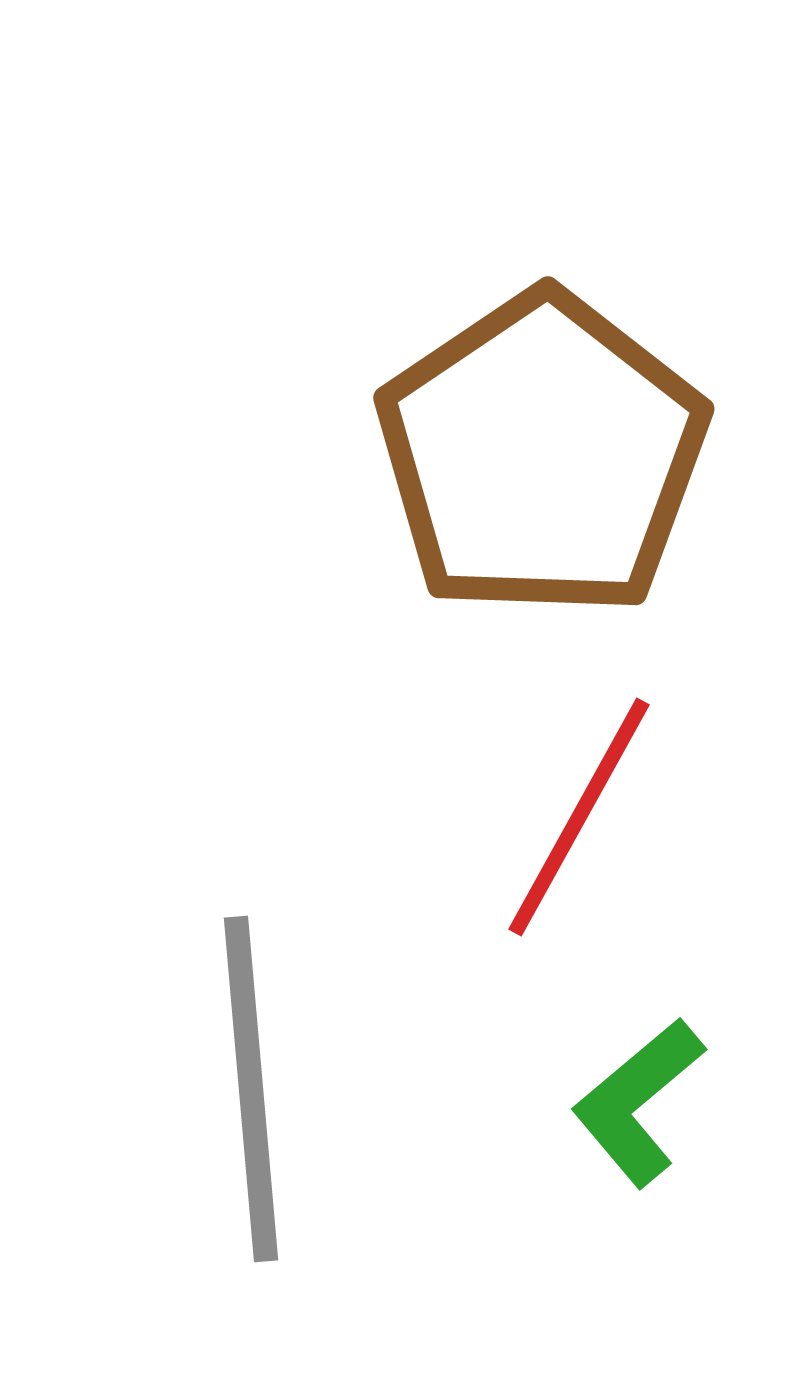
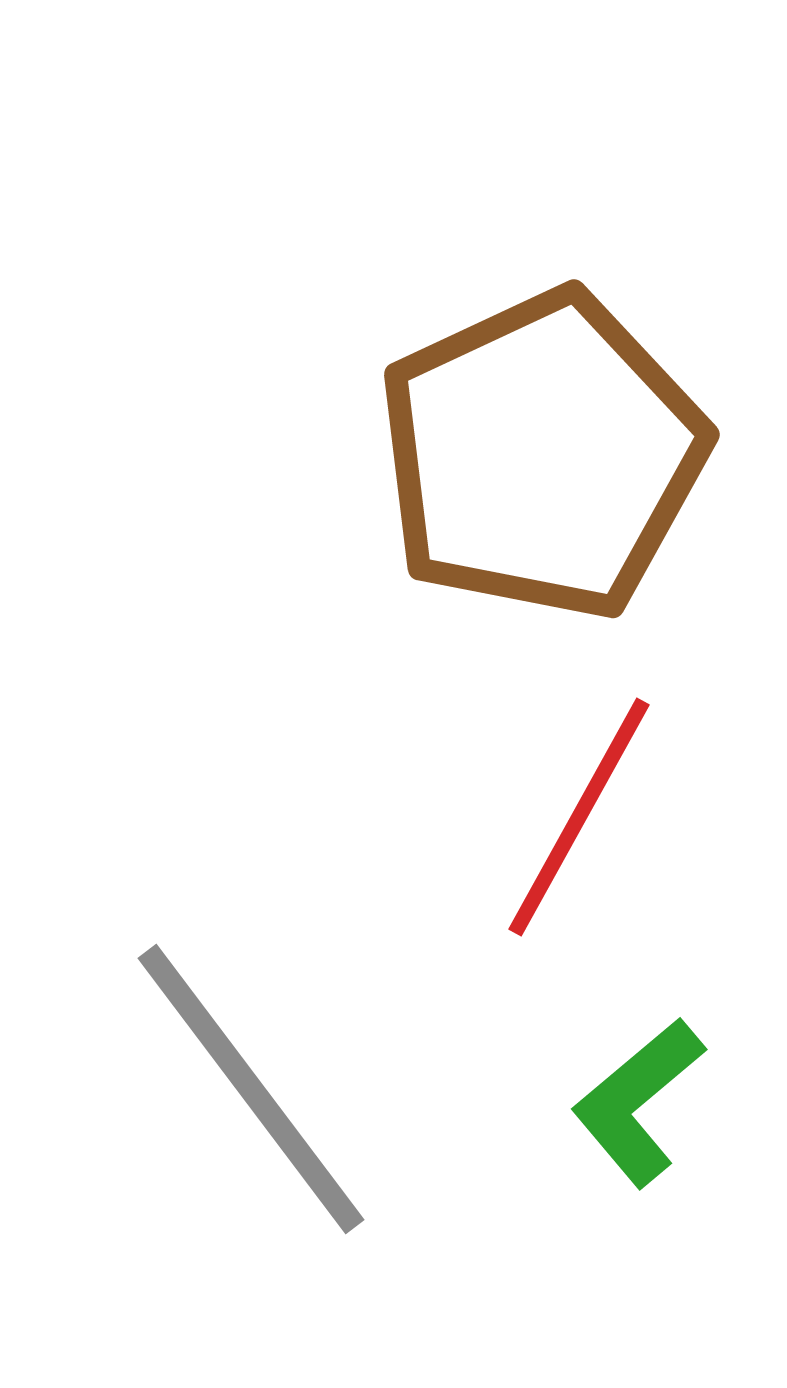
brown pentagon: rotated 9 degrees clockwise
gray line: rotated 32 degrees counterclockwise
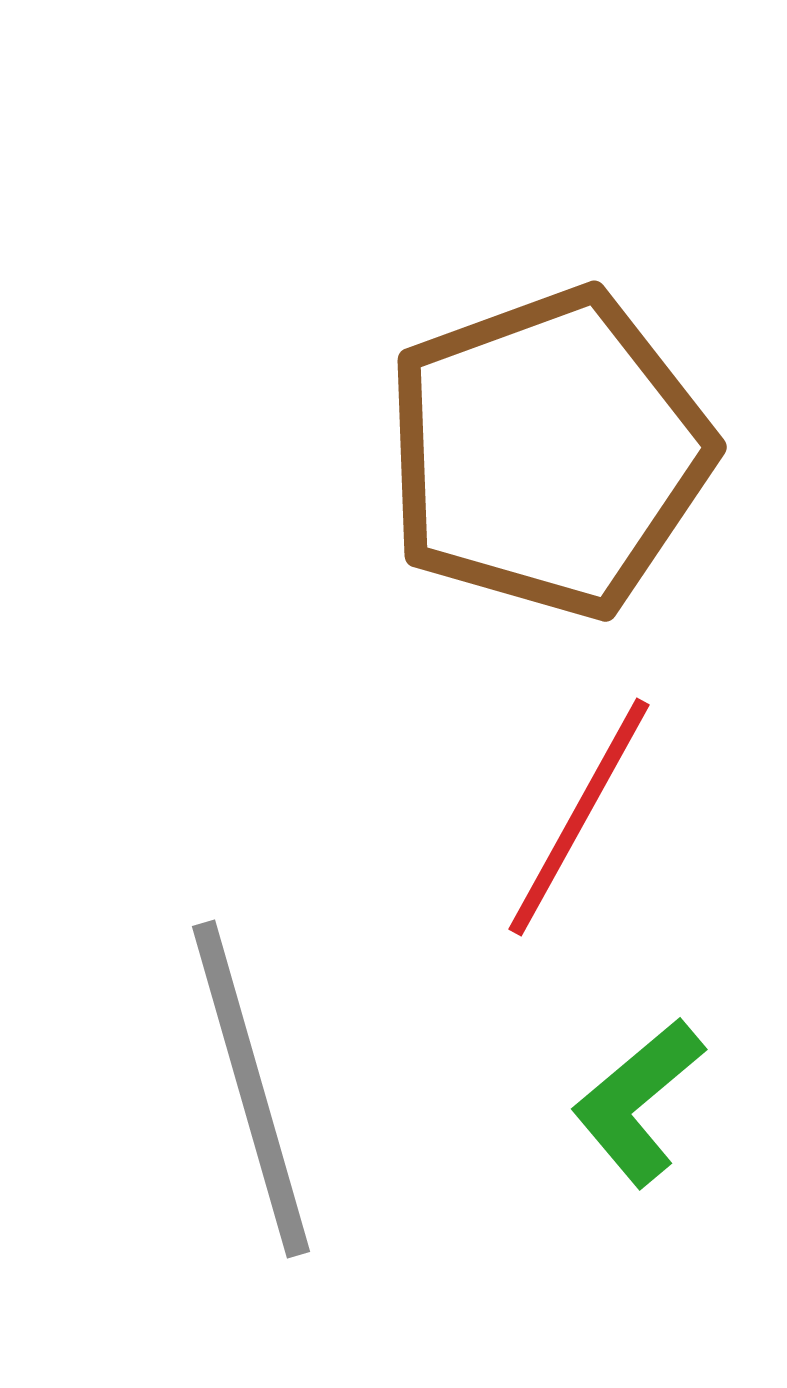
brown pentagon: moved 6 px right, 2 px up; rotated 5 degrees clockwise
gray line: rotated 21 degrees clockwise
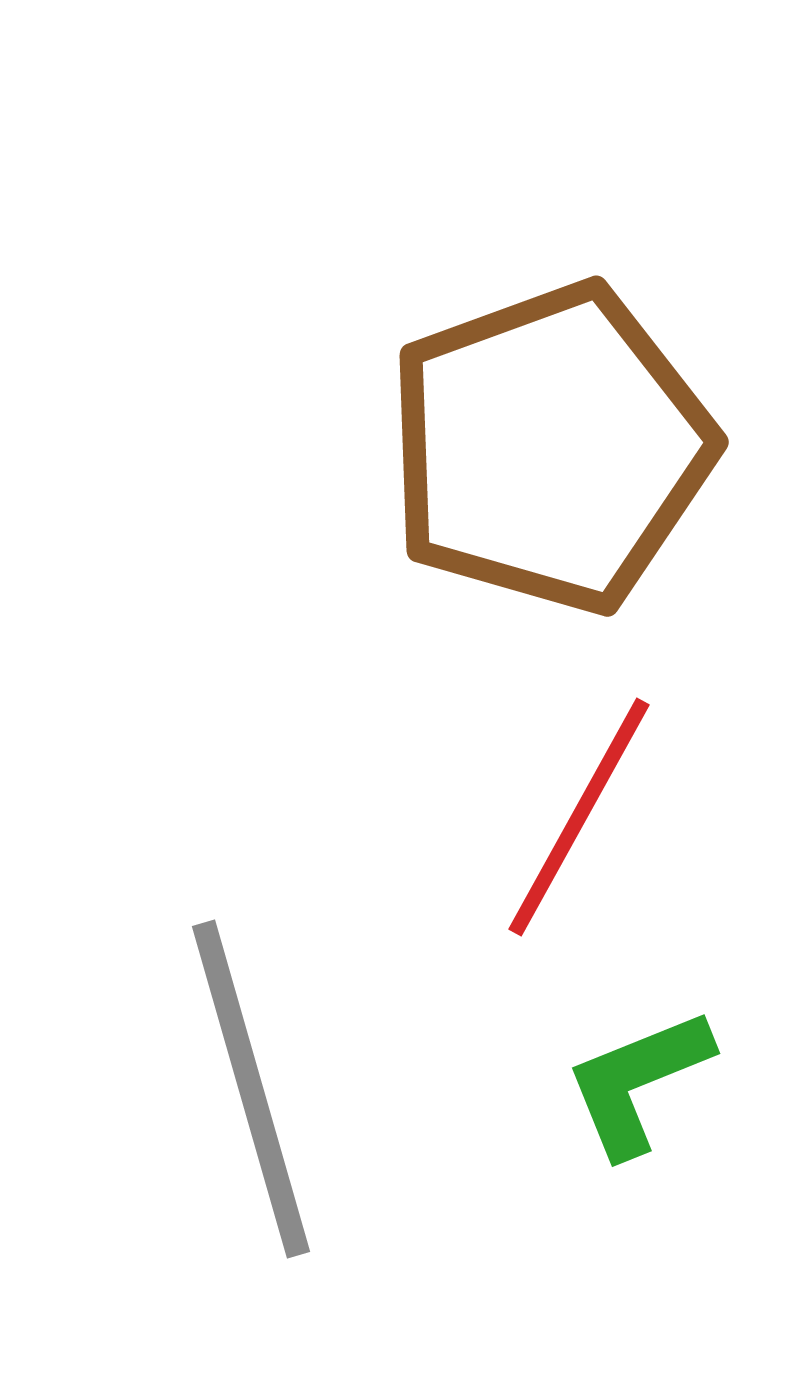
brown pentagon: moved 2 px right, 5 px up
green L-shape: moved 20 px up; rotated 18 degrees clockwise
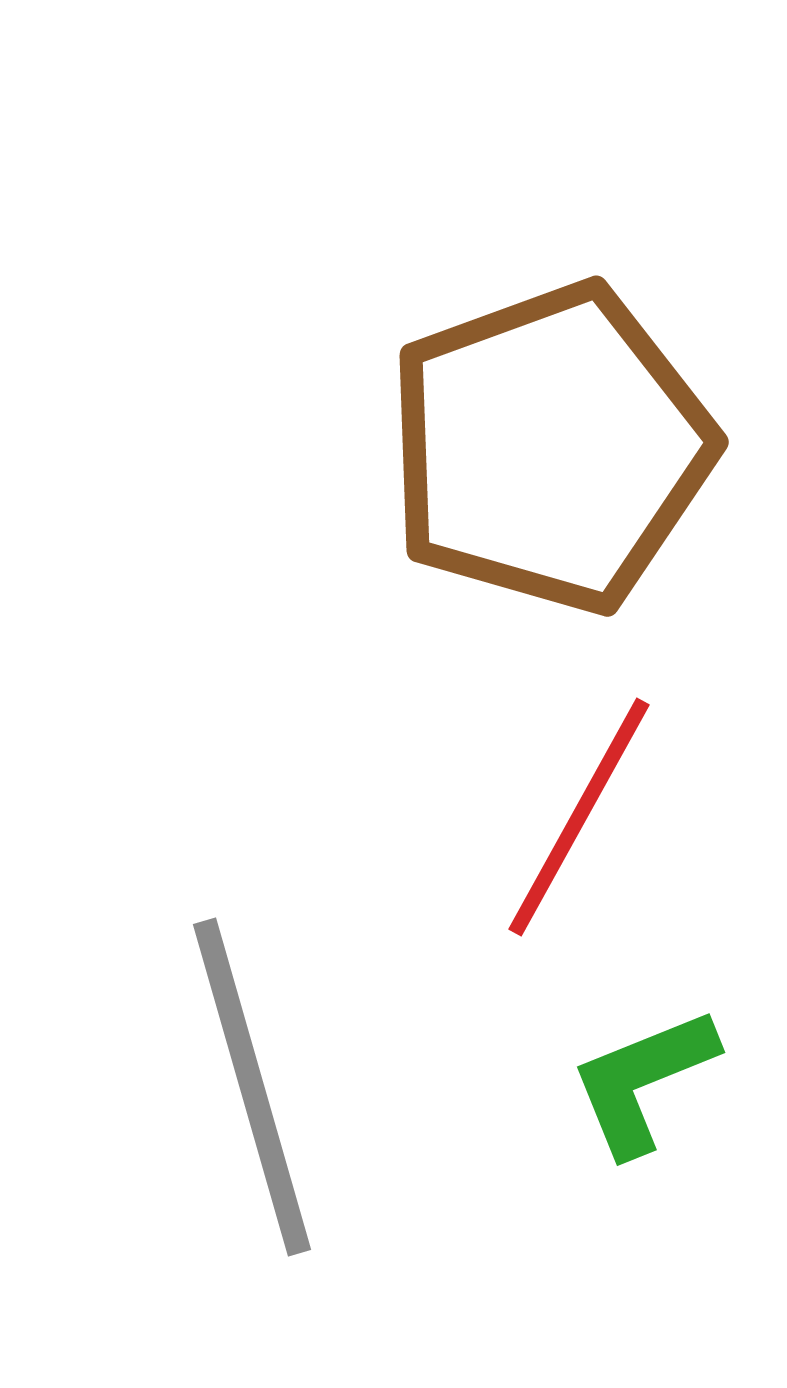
green L-shape: moved 5 px right, 1 px up
gray line: moved 1 px right, 2 px up
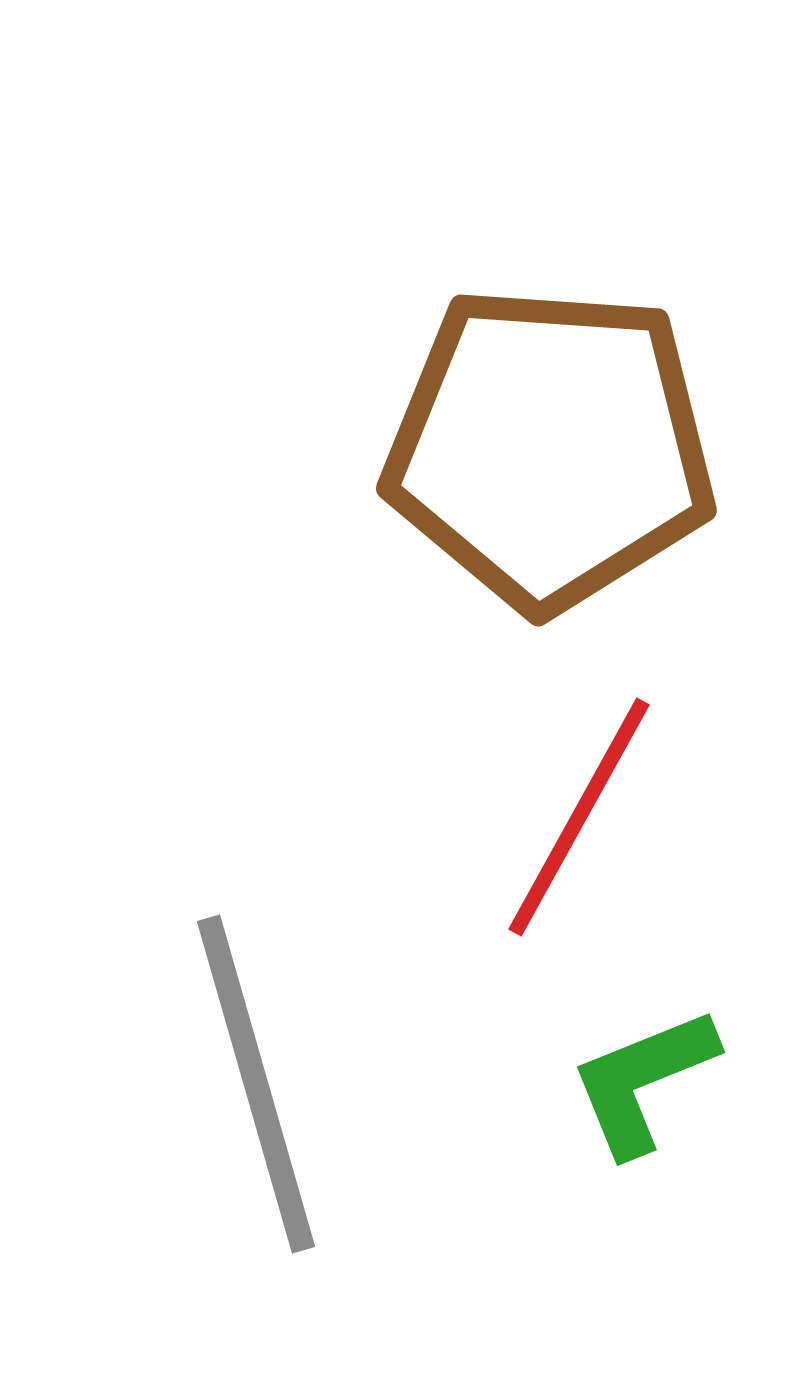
brown pentagon: rotated 24 degrees clockwise
gray line: moved 4 px right, 3 px up
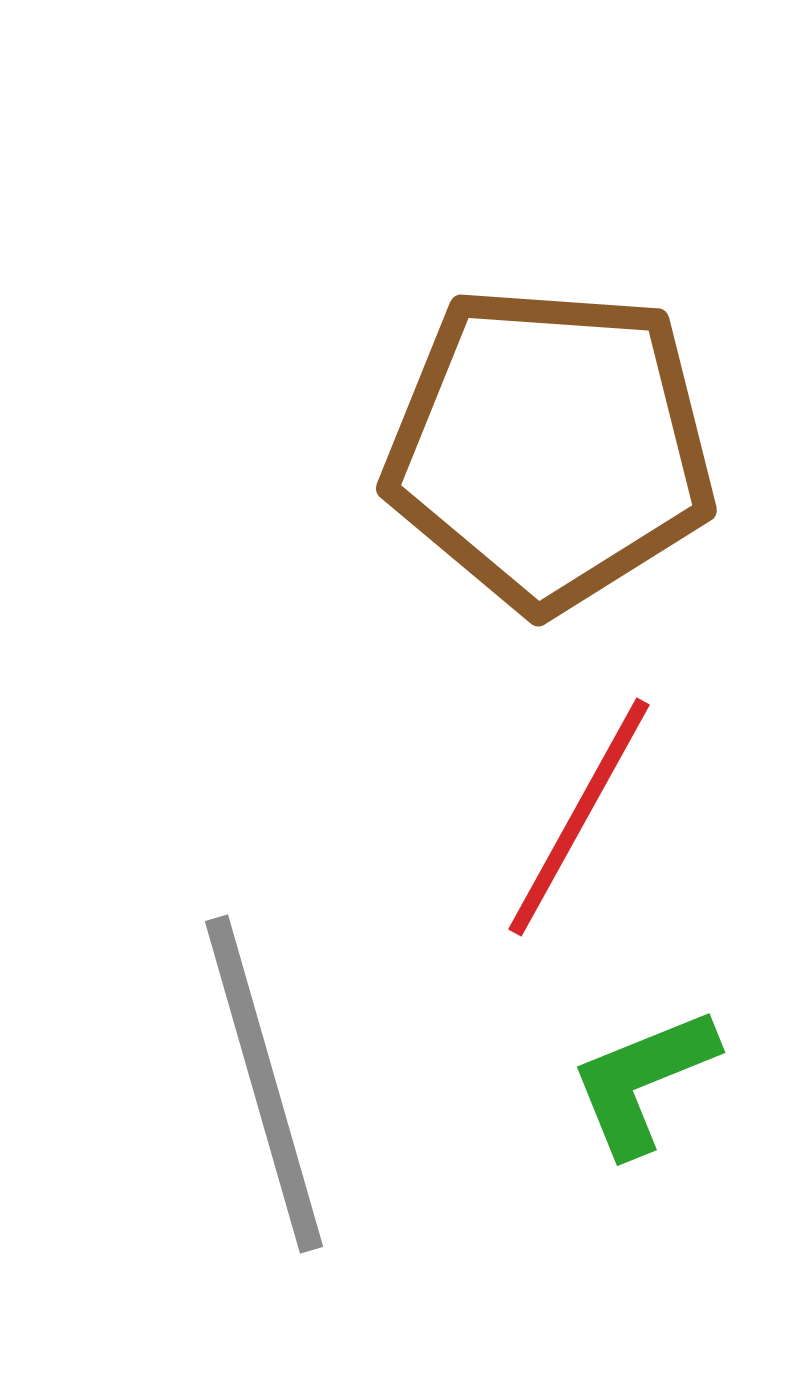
gray line: moved 8 px right
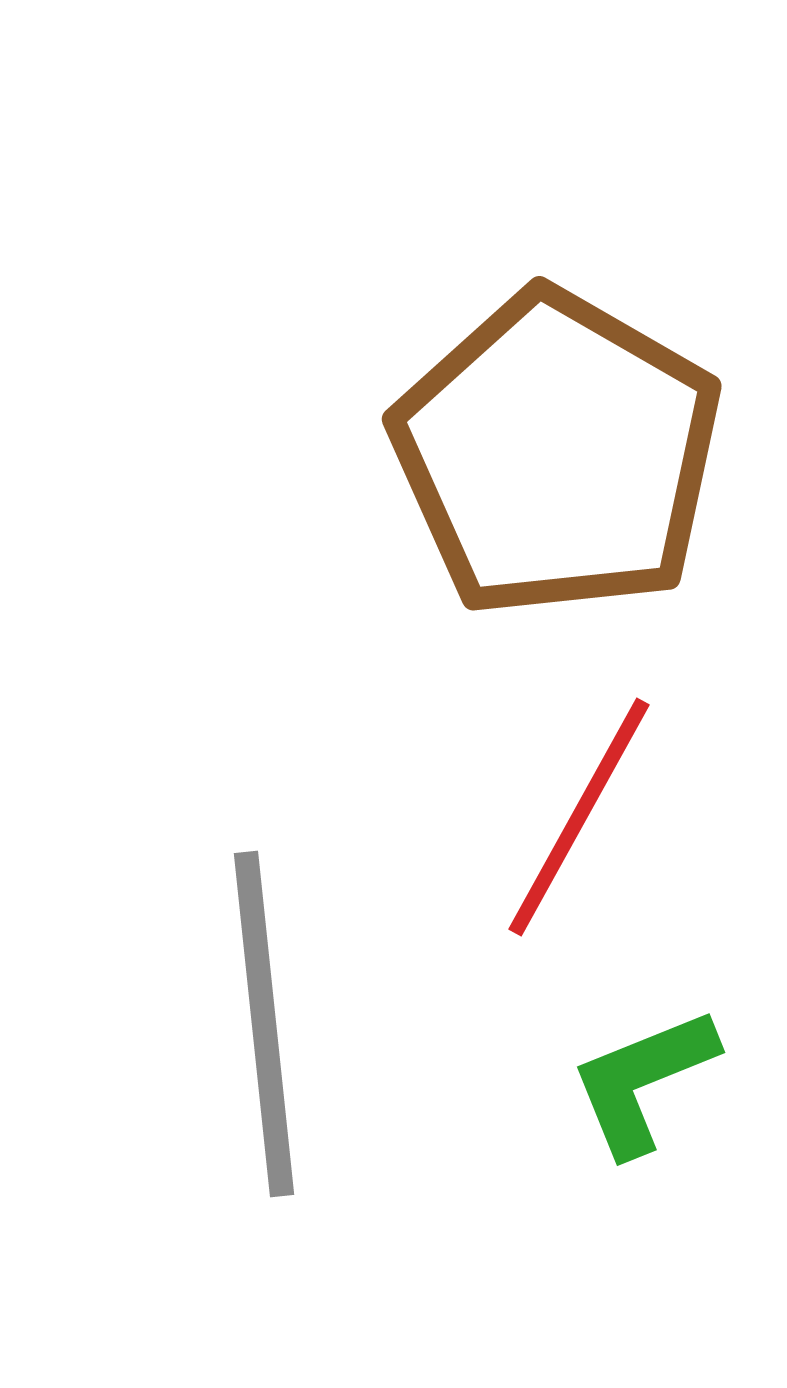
brown pentagon: moved 7 px right, 6 px down; rotated 26 degrees clockwise
gray line: moved 60 px up; rotated 10 degrees clockwise
